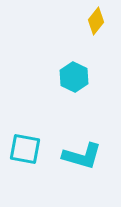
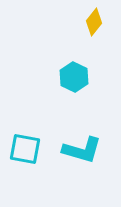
yellow diamond: moved 2 px left, 1 px down
cyan L-shape: moved 6 px up
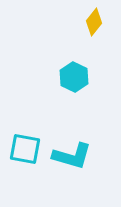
cyan L-shape: moved 10 px left, 6 px down
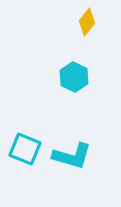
yellow diamond: moved 7 px left
cyan square: rotated 12 degrees clockwise
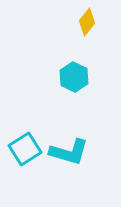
cyan square: rotated 36 degrees clockwise
cyan L-shape: moved 3 px left, 4 px up
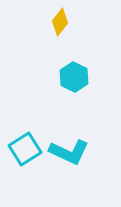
yellow diamond: moved 27 px left
cyan L-shape: rotated 9 degrees clockwise
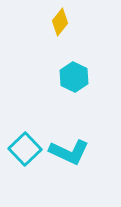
cyan square: rotated 12 degrees counterclockwise
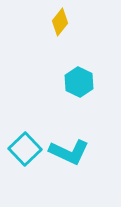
cyan hexagon: moved 5 px right, 5 px down
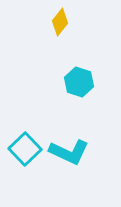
cyan hexagon: rotated 8 degrees counterclockwise
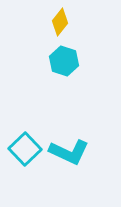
cyan hexagon: moved 15 px left, 21 px up
